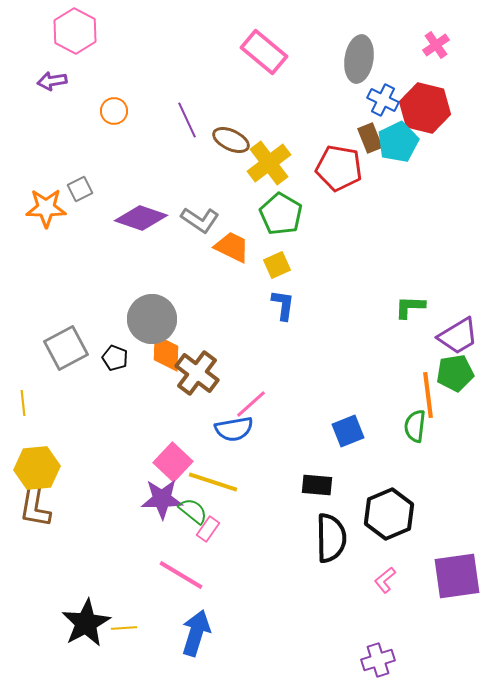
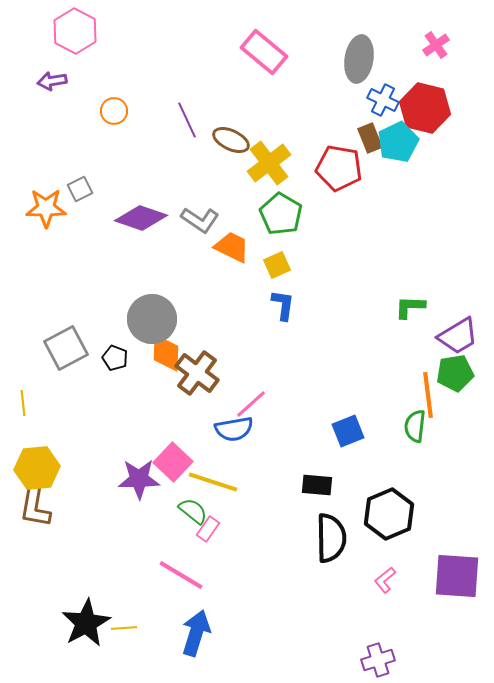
purple star at (162, 499): moved 23 px left, 20 px up
purple square at (457, 576): rotated 12 degrees clockwise
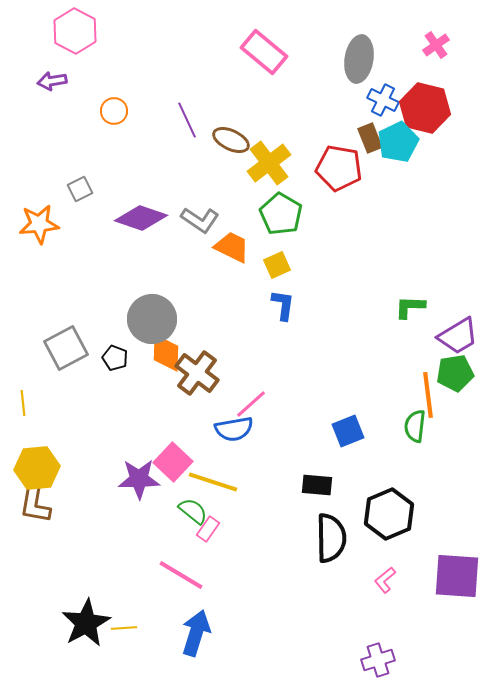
orange star at (46, 208): moved 7 px left, 16 px down; rotated 6 degrees counterclockwise
brown L-shape at (35, 507): moved 4 px up
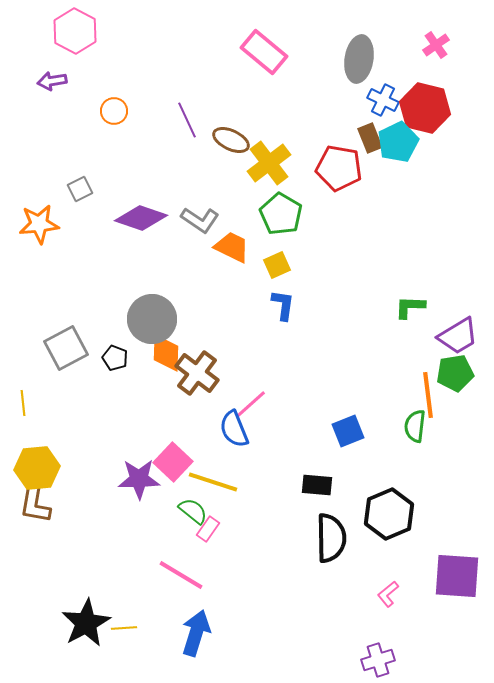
blue semicircle at (234, 429): rotated 78 degrees clockwise
pink L-shape at (385, 580): moved 3 px right, 14 px down
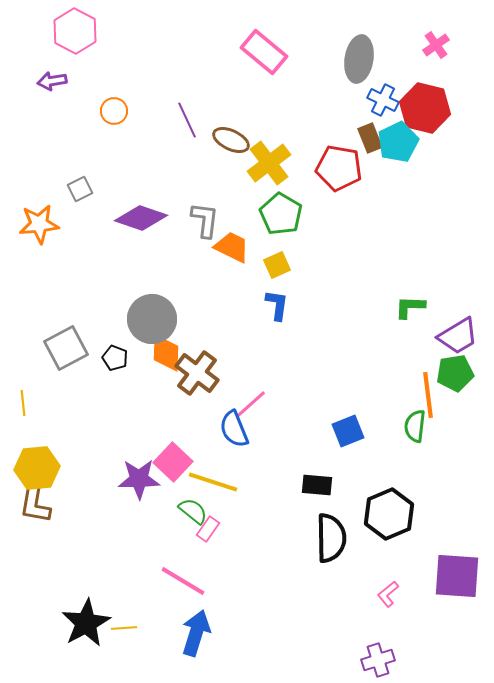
gray L-shape at (200, 220): moved 5 px right; rotated 117 degrees counterclockwise
blue L-shape at (283, 305): moved 6 px left
pink line at (181, 575): moved 2 px right, 6 px down
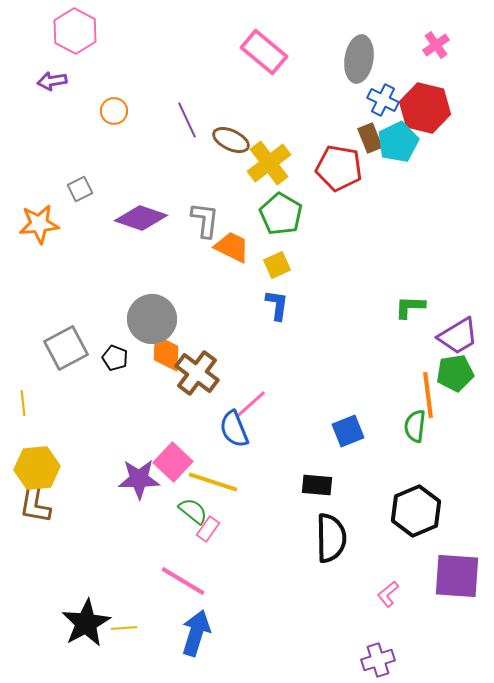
black hexagon at (389, 514): moved 27 px right, 3 px up
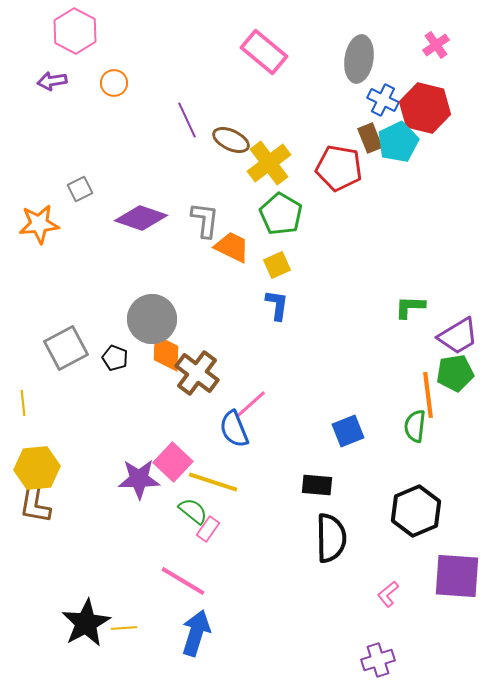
orange circle at (114, 111): moved 28 px up
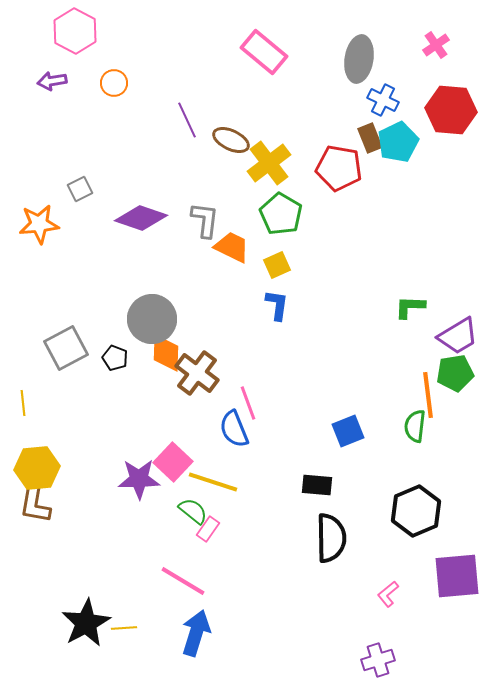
red hexagon at (425, 108): moved 26 px right, 2 px down; rotated 9 degrees counterclockwise
pink line at (251, 404): moved 3 px left, 1 px up; rotated 68 degrees counterclockwise
purple square at (457, 576): rotated 9 degrees counterclockwise
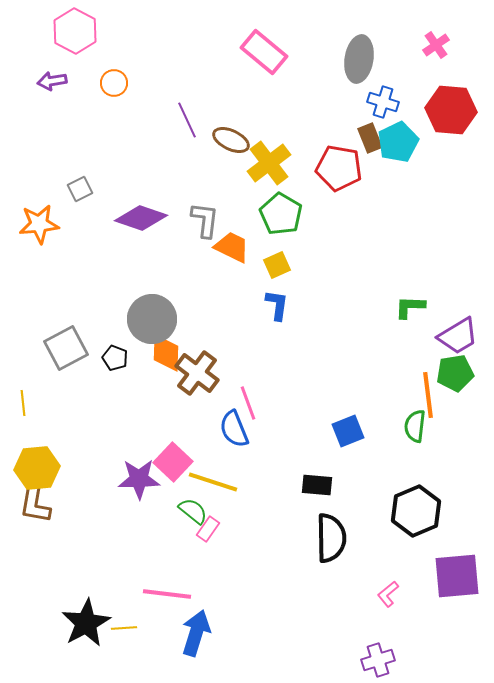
blue cross at (383, 100): moved 2 px down; rotated 8 degrees counterclockwise
pink line at (183, 581): moved 16 px left, 13 px down; rotated 24 degrees counterclockwise
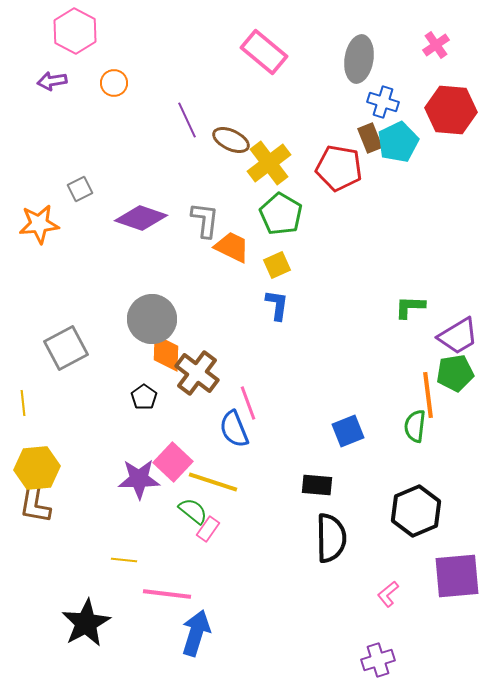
black pentagon at (115, 358): moved 29 px right, 39 px down; rotated 15 degrees clockwise
yellow line at (124, 628): moved 68 px up; rotated 10 degrees clockwise
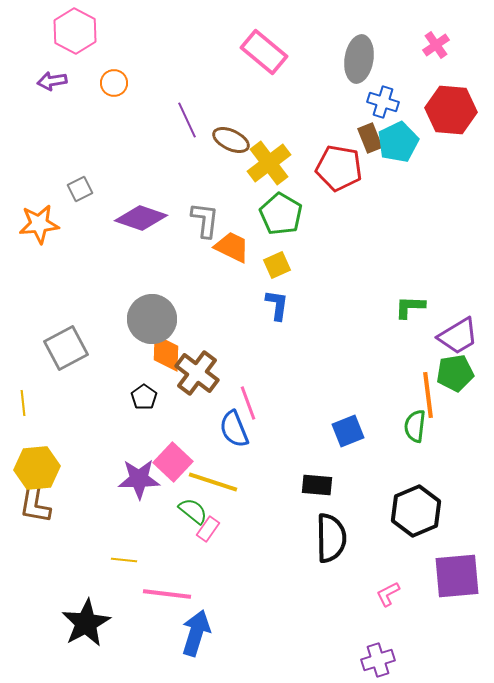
pink L-shape at (388, 594): rotated 12 degrees clockwise
